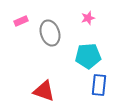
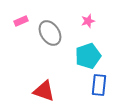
pink star: moved 3 px down
gray ellipse: rotated 15 degrees counterclockwise
cyan pentagon: rotated 15 degrees counterclockwise
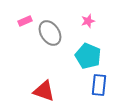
pink rectangle: moved 4 px right
cyan pentagon: rotated 30 degrees counterclockwise
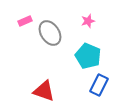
blue rectangle: rotated 20 degrees clockwise
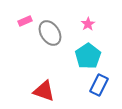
pink star: moved 3 px down; rotated 16 degrees counterclockwise
cyan pentagon: rotated 15 degrees clockwise
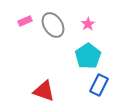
gray ellipse: moved 3 px right, 8 px up
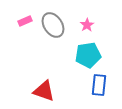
pink star: moved 1 px left, 1 px down
cyan pentagon: moved 1 px up; rotated 25 degrees clockwise
blue rectangle: rotated 20 degrees counterclockwise
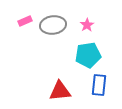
gray ellipse: rotated 65 degrees counterclockwise
red triangle: moved 16 px right; rotated 25 degrees counterclockwise
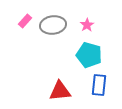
pink rectangle: rotated 24 degrees counterclockwise
cyan pentagon: moved 1 px right; rotated 25 degrees clockwise
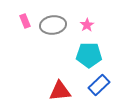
pink rectangle: rotated 64 degrees counterclockwise
cyan pentagon: rotated 15 degrees counterclockwise
blue rectangle: rotated 40 degrees clockwise
